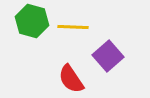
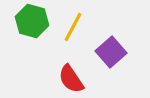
yellow line: rotated 64 degrees counterclockwise
purple square: moved 3 px right, 4 px up
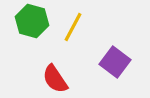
purple square: moved 4 px right, 10 px down; rotated 12 degrees counterclockwise
red semicircle: moved 16 px left
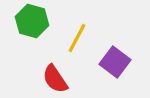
yellow line: moved 4 px right, 11 px down
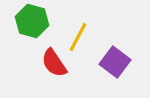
yellow line: moved 1 px right, 1 px up
red semicircle: moved 1 px left, 16 px up
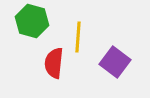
yellow line: rotated 24 degrees counterclockwise
red semicircle: rotated 40 degrees clockwise
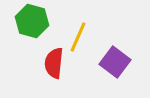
yellow line: rotated 20 degrees clockwise
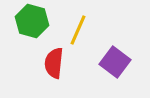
yellow line: moved 7 px up
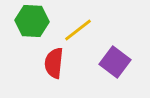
green hexagon: rotated 12 degrees counterclockwise
yellow line: rotated 28 degrees clockwise
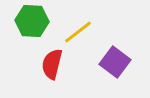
yellow line: moved 2 px down
red semicircle: moved 2 px left, 1 px down; rotated 8 degrees clockwise
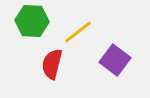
purple square: moved 2 px up
